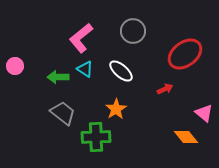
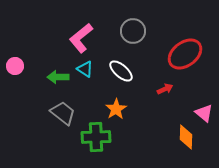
orange diamond: rotated 40 degrees clockwise
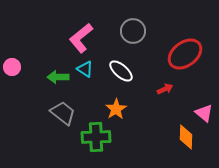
pink circle: moved 3 px left, 1 px down
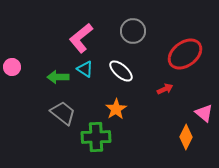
orange diamond: rotated 25 degrees clockwise
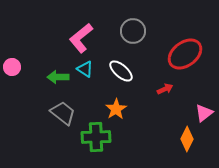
pink triangle: rotated 42 degrees clockwise
orange diamond: moved 1 px right, 2 px down
